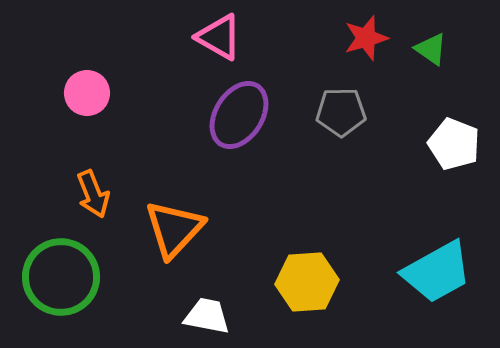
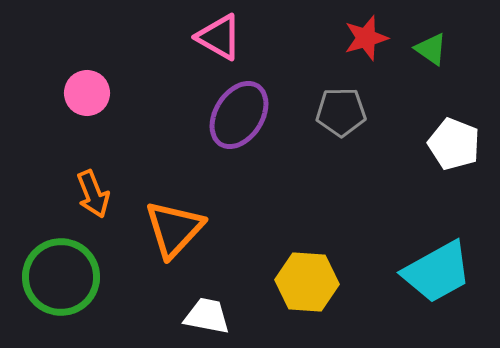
yellow hexagon: rotated 8 degrees clockwise
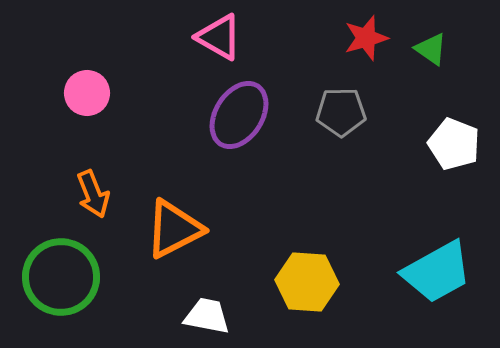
orange triangle: rotated 20 degrees clockwise
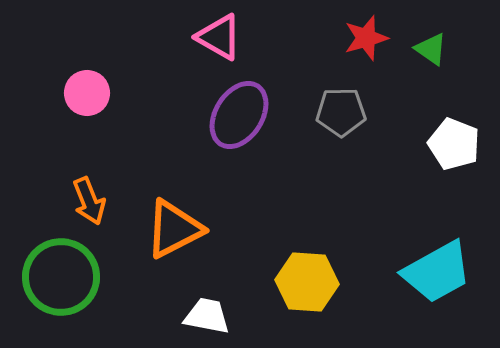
orange arrow: moved 4 px left, 7 px down
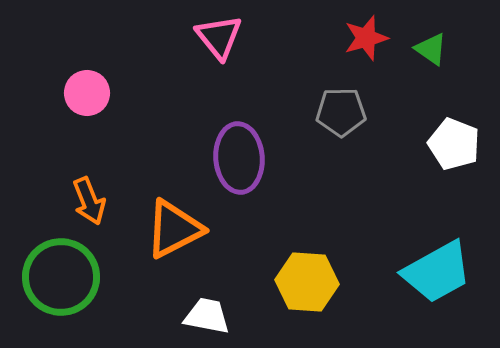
pink triangle: rotated 21 degrees clockwise
purple ellipse: moved 43 px down; rotated 36 degrees counterclockwise
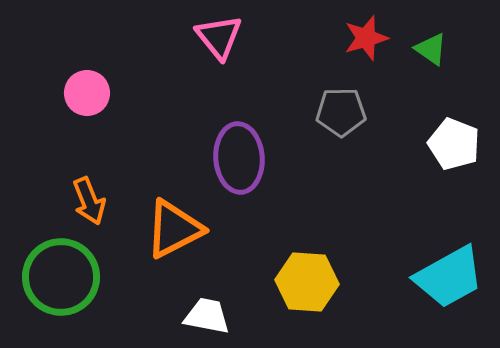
cyan trapezoid: moved 12 px right, 5 px down
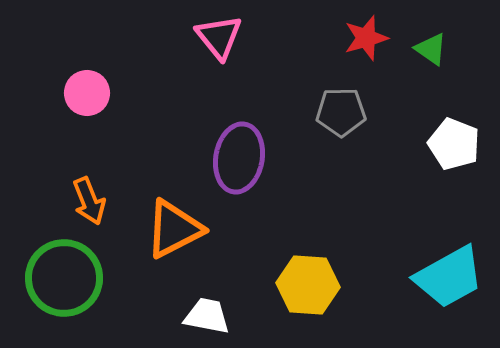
purple ellipse: rotated 14 degrees clockwise
green circle: moved 3 px right, 1 px down
yellow hexagon: moved 1 px right, 3 px down
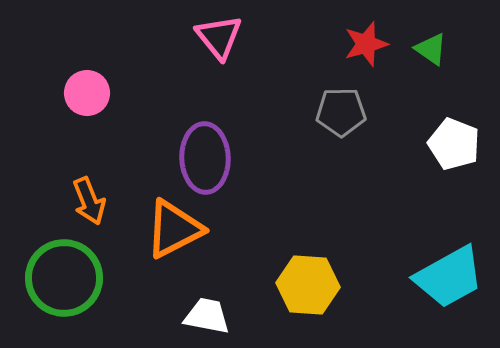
red star: moved 6 px down
purple ellipse: moved 34 px left; rotated 12 degrees counterclockwise
